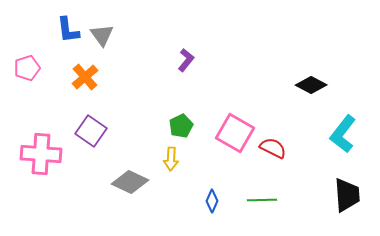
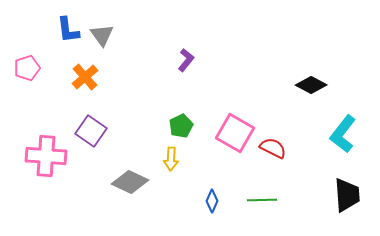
pink cross: moved 5 px right, 2 px down
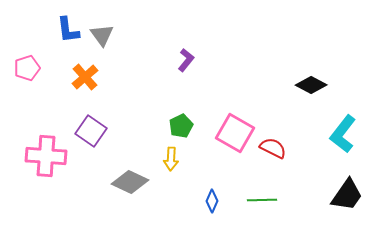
black trapezoid: rotated 39 degrees clockwise
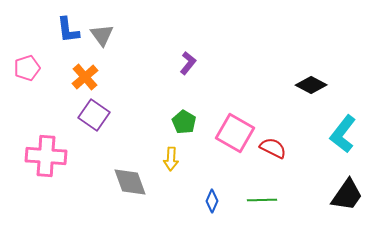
purple L-shape: moved 2 px right, 3 px down
green pentagon: moved 3 px right, 4 px up; rotated 15 degrees counterclockwise
purple square: moved 3 px right, 16 px up
gray diamond: rotated 45 degrees clockwise
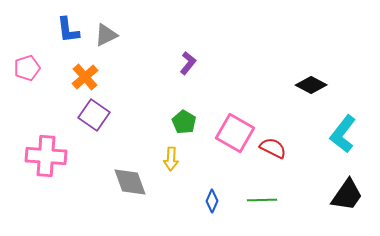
gray triangle: moved 4 px right; rotated 40 degrees clockwise
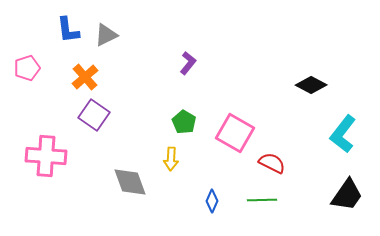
red semicircle: moved 1 px left, 15 px down
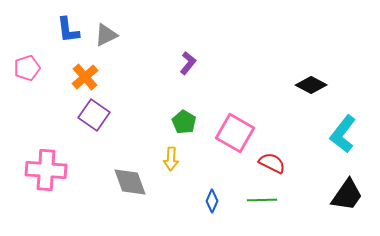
pink cross: moved 14 px down
